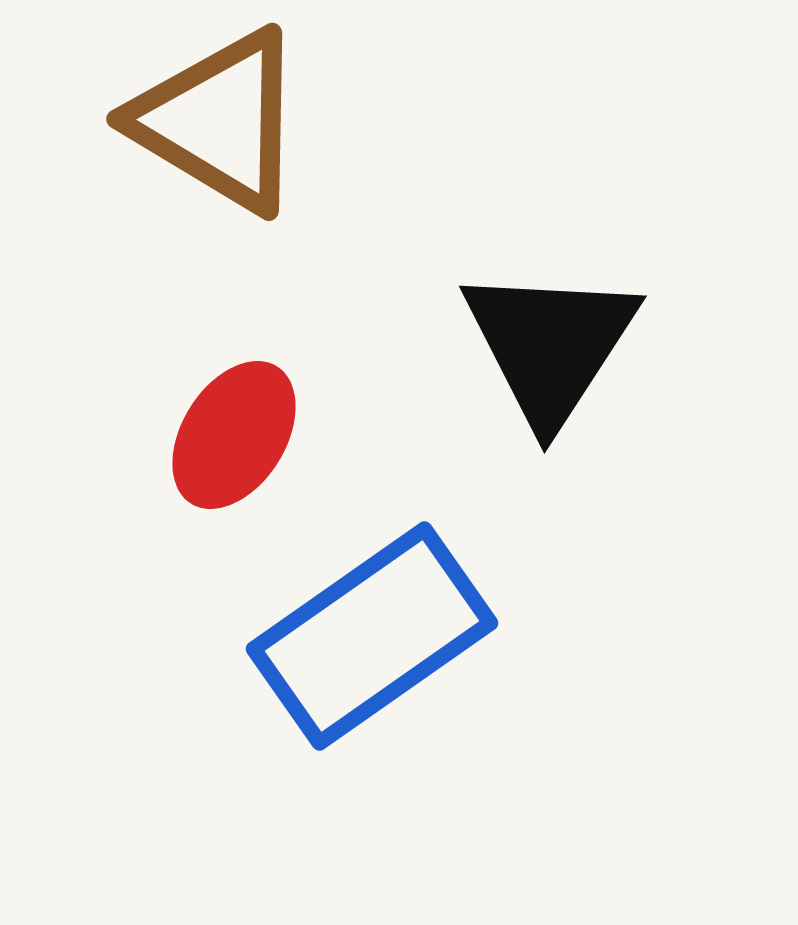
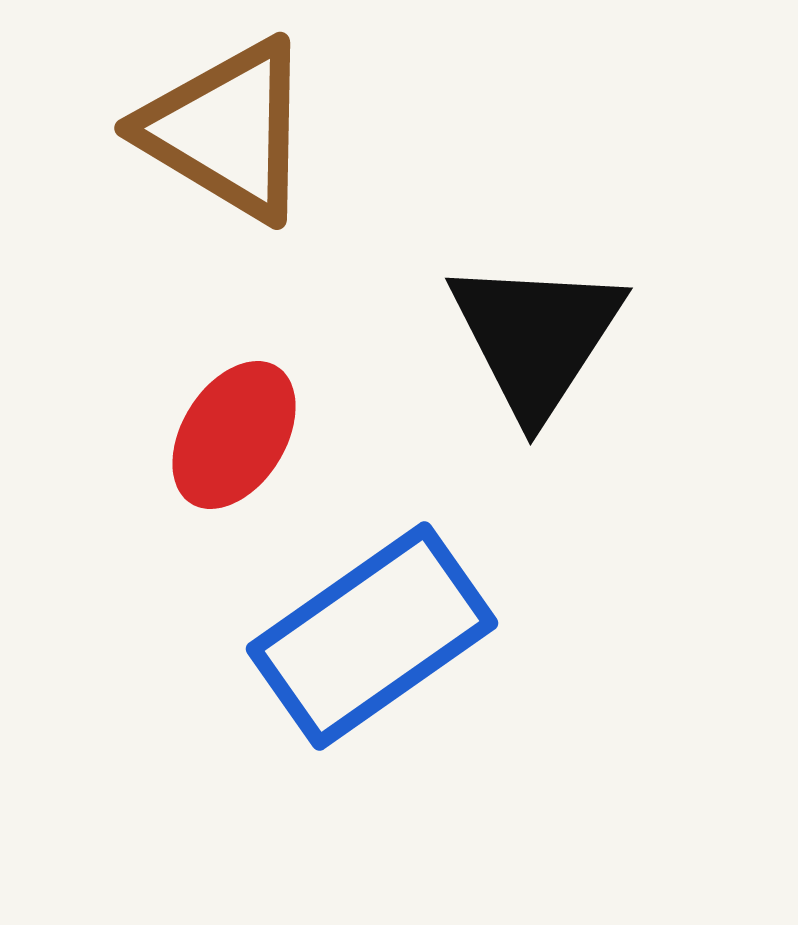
brown triangle: moved 8 px right, 9 px down
black triangle: moved 14 px left, 8 px up
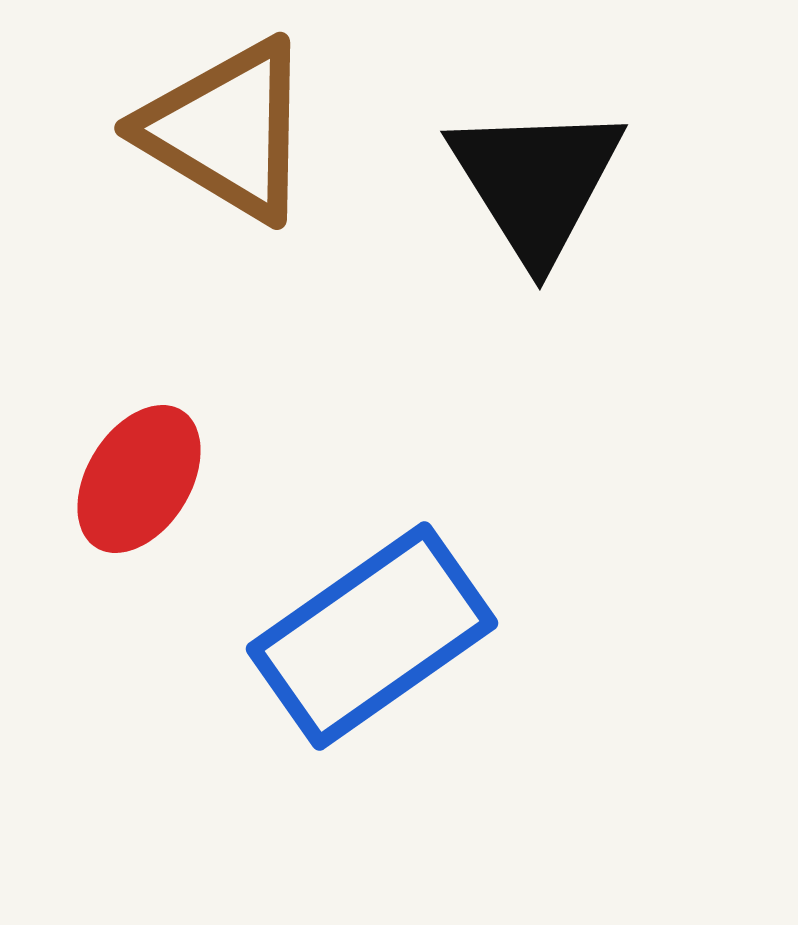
black triangle: moved 155 px up; rotated 5 degrees counterclockwise
red ellipse: moved 95 px left, 44 px down
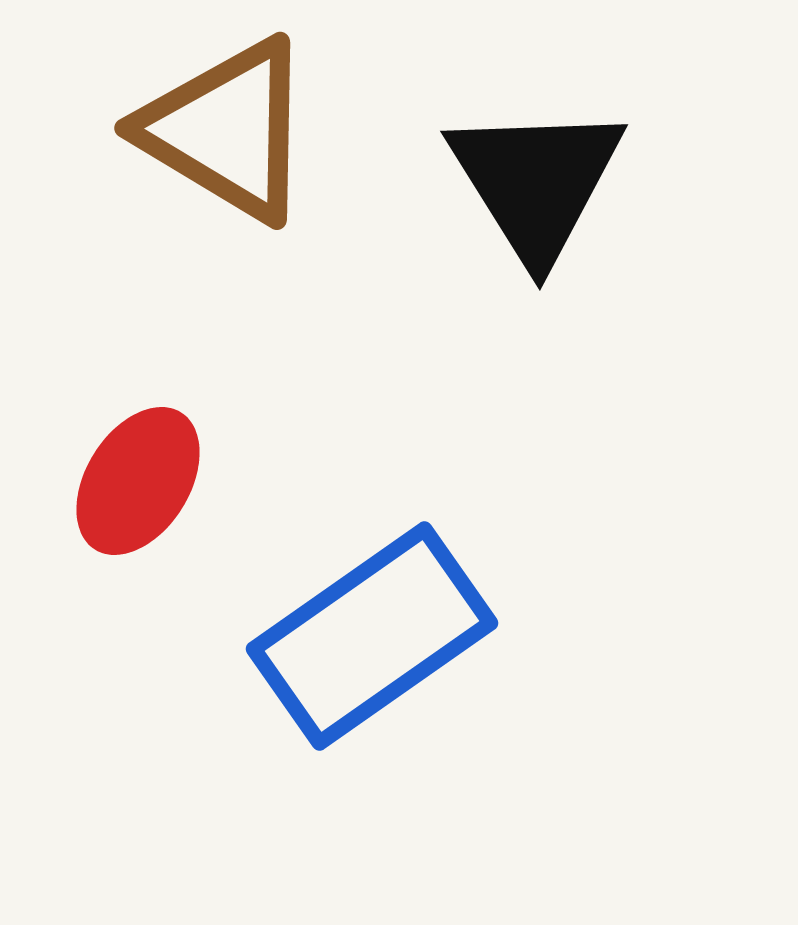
red ellipse: moved 1 px left, 2 px down
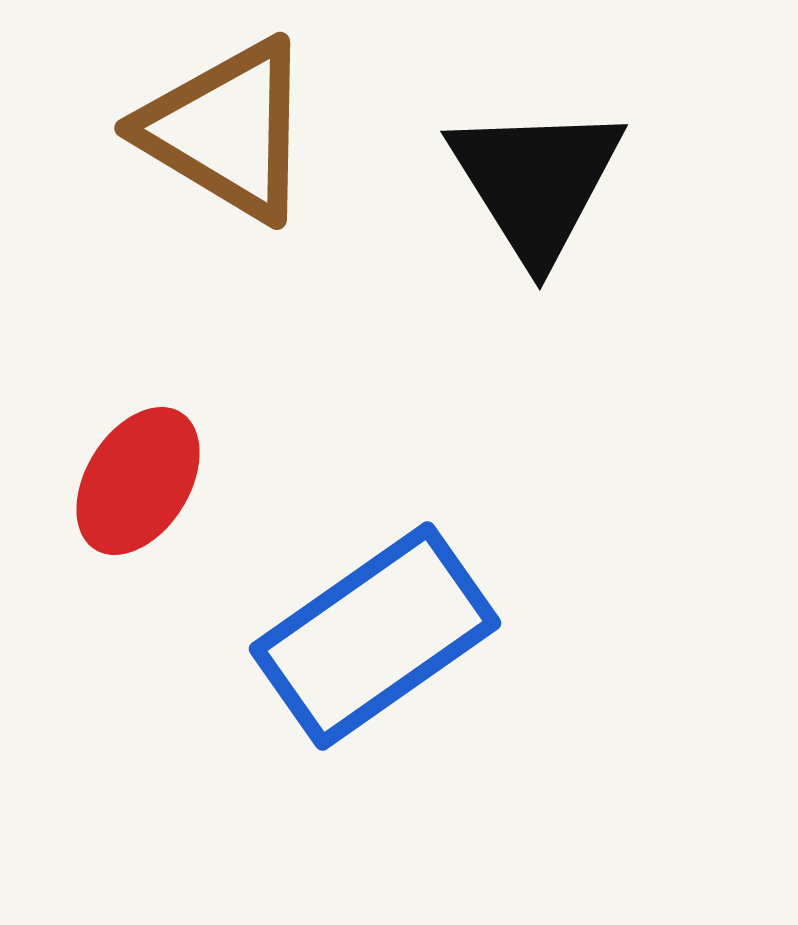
blue rectangle: moved 3 px right
